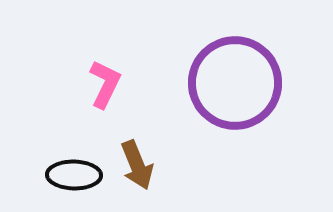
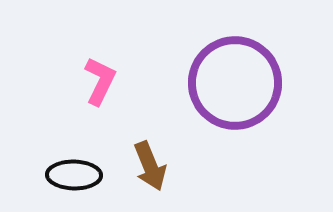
pink L-shape: moved 5 px left, 3 px up
brown arrow: moved 13 px right, 1 px down
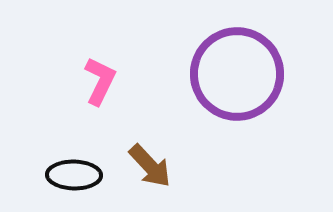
purple circle: moved 2 px right, 9 px up
brown arrow: rotated 21 degrees counterclockwise
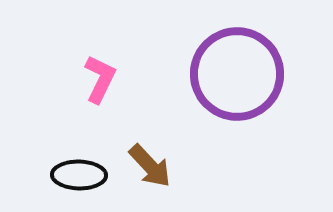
pink L-shape: moved 2 px up
black ellipse: moved 5 px right
